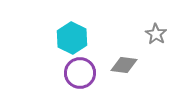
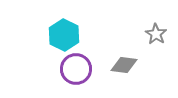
cyan hexagon: moved 8 px left, 3 px up
purple circle: moved 4 px left, 4 px up
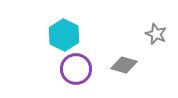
gray star: rotated 10 degrees counterclockwise
gray diamond: rotated 8 degrees clockwise
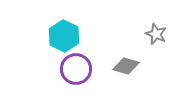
cyan hexagon: moved 1 px down
gray diamond: moved 2 px right, 1 px down
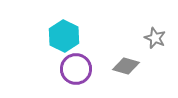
gray star: moved 1 px left, 4 px down
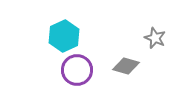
cyan hexagon: rotated 8 degrees clockwise
purple circle: moved 1 px right, 1 px down
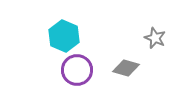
cyan hexagon: rotated 12 degrees counterclockwise
gray diamond: moved 2 px down
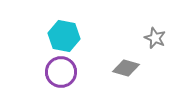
cyan hexagon: rotated 12 degrees counterclockwise
purple circle: moved 16 px left, 2 px down
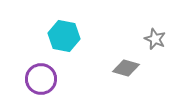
gray star: moved 1 px down
purple circle: moved 20 px left, 7 px down
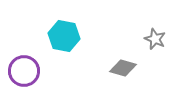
gray diamond: moved 3 px left
purple circle: moved 17 px left, 8 px up
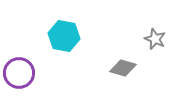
purple circle: moved 5 px left, 2 px down
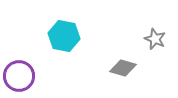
purple circle: moved 3 px down
